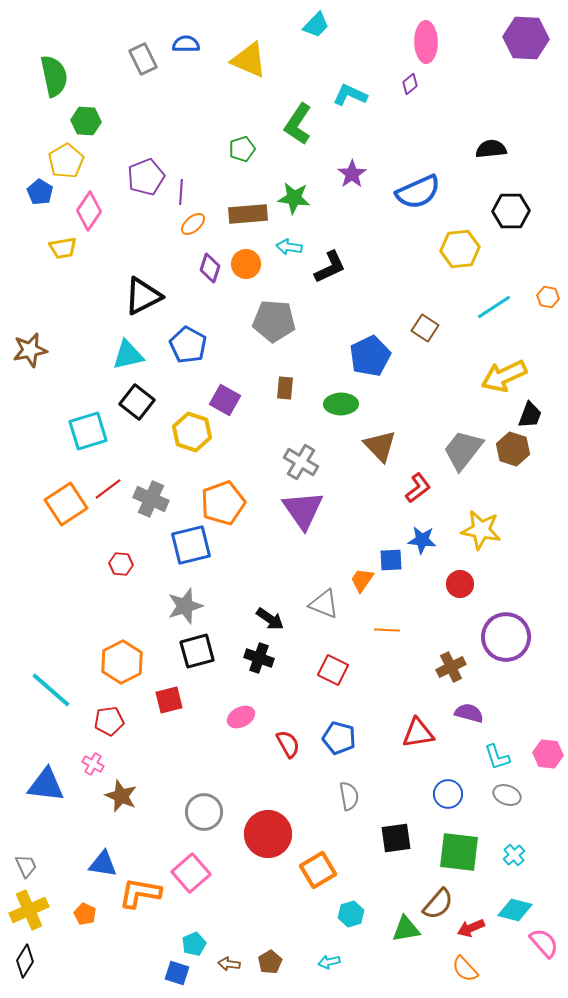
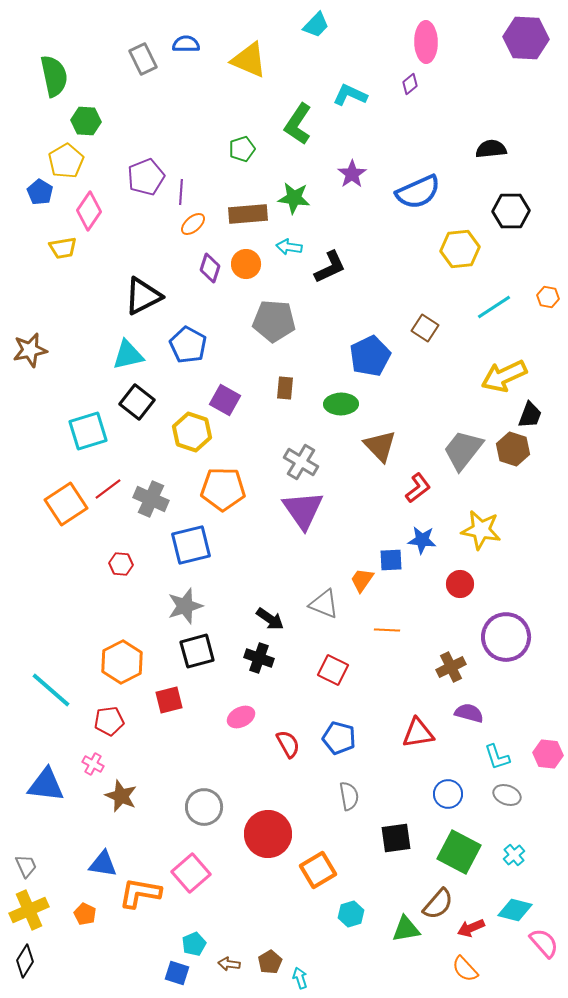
orange pentagon at (223, 503): moved 14 px up; rotated 21 degrees clockwise
gray circle at (204, 812): moved 5 px up
green square at (459, 852): rotated 21 degrees clockwise
cyan arrow at (329, 962): moved 29 px left, 16 px down; rotated 85 degrees clockwise
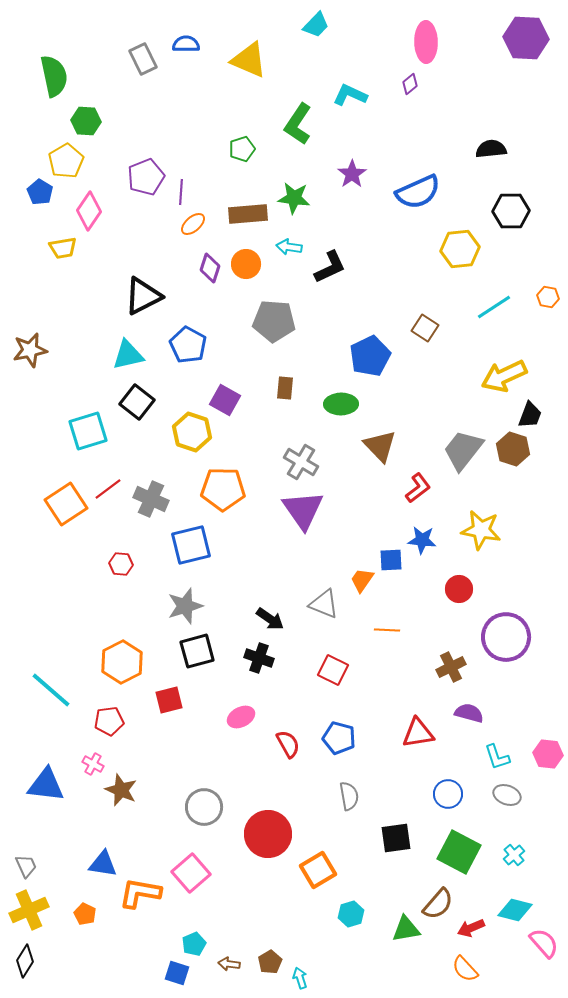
red circle at (460, 584): moved 1 px left, 5 px down
brown star at (121, 796): moved 6 px up
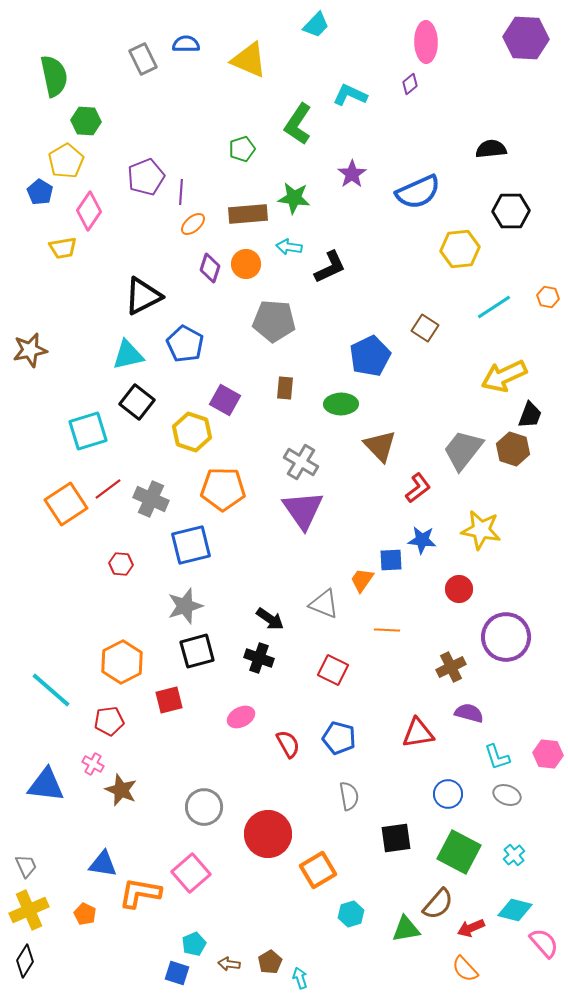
blue pentagon at (188, 345): moved 3 px left, 1 px up
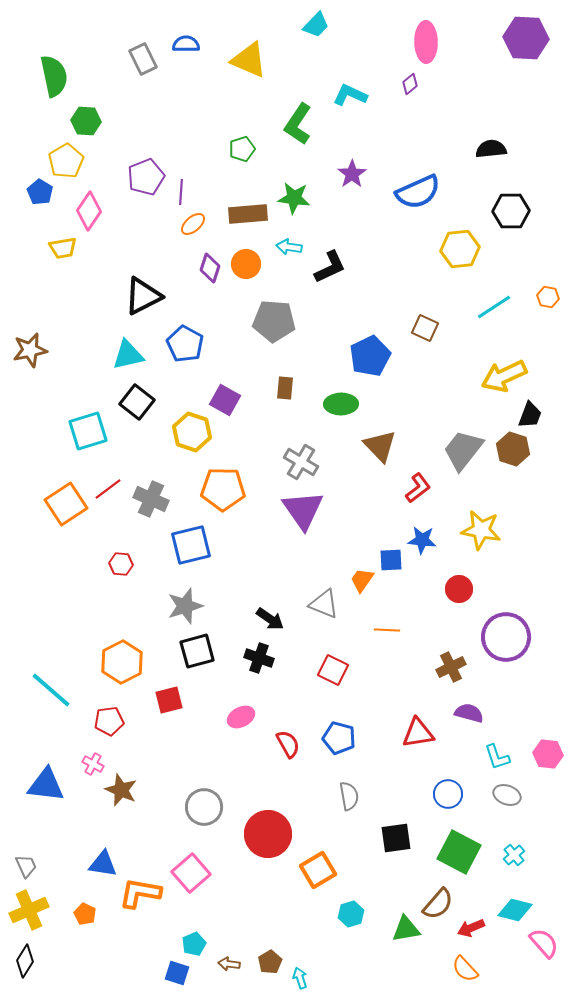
brown square at (425, 328): rotated 8 degrees counterclockwise
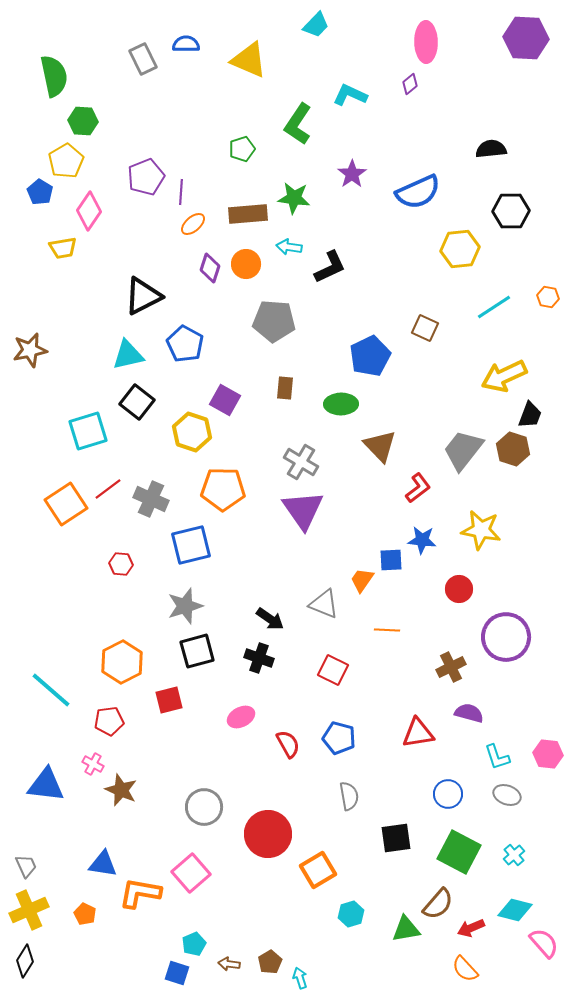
green hexagon at (86, 121): moved 3 px left
